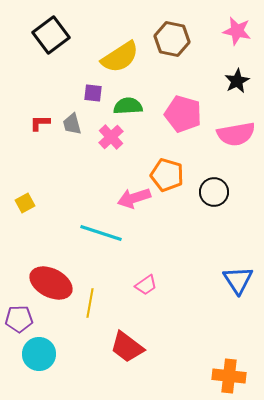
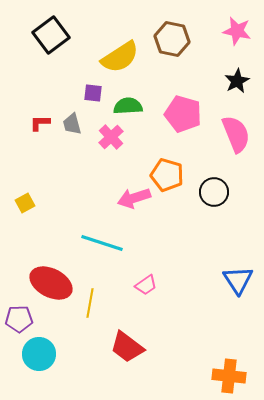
pink semicircle: rotated 102 degrees counterclockwise
cyan line: moved 1 px right, 10 px down
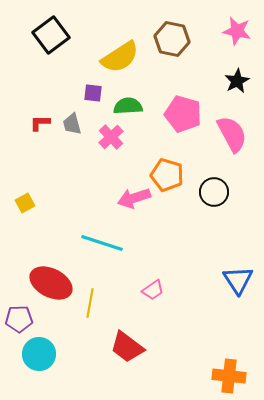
pink semicircle: moved 4 px left; rotated 6 degrees counterclockwise
pink trapezoid: moved 7 px right, 5 px down
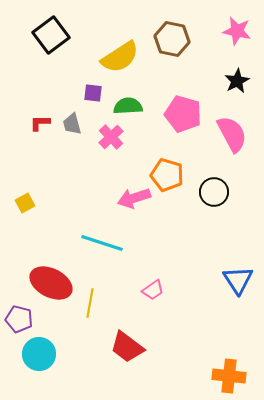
purple pentagon: rotated 16 degrees clockwise
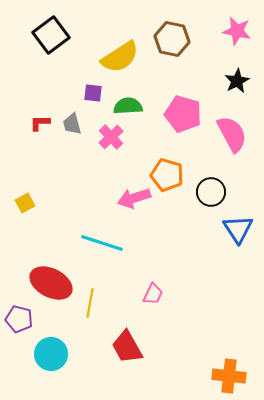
black circle: moved 3 px left
blue triangle: moved 51 px up
pink trapezoid: moved 4 px down; rotated 30 degrees counterclockwise
red trapezoid: rotated 24 degrees clockwise
cyan circle: moved 12 px right
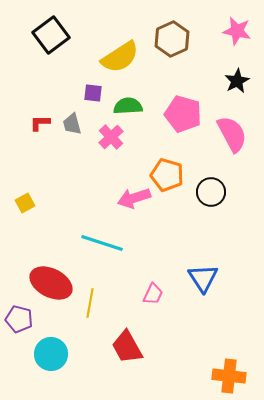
brown hexagon: rotated 24 degrees clockwise
blue triangle: moved 35 px left, 49 px down
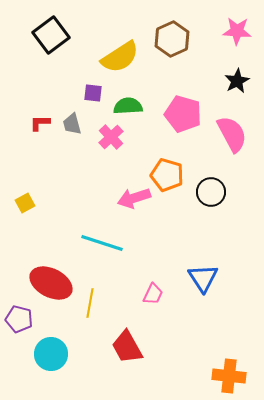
pink star: rotated 8 degrees counterclockwise
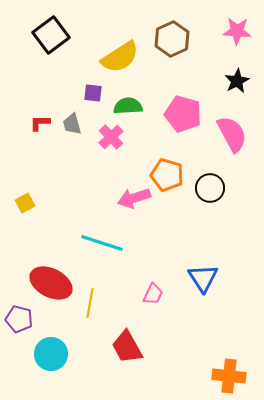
black circle: moved 1 px left, 4 px up
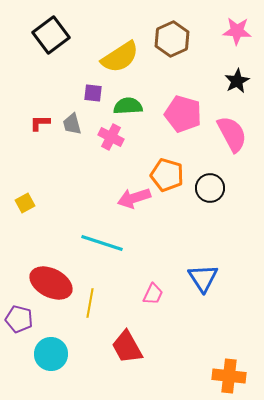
pink cross: rotated 20 degrees counterclockwise
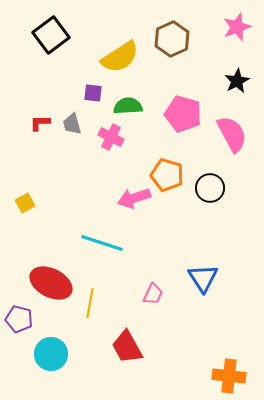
pink star: moved 4 px up; rotated 24 degrees counterclockwise
